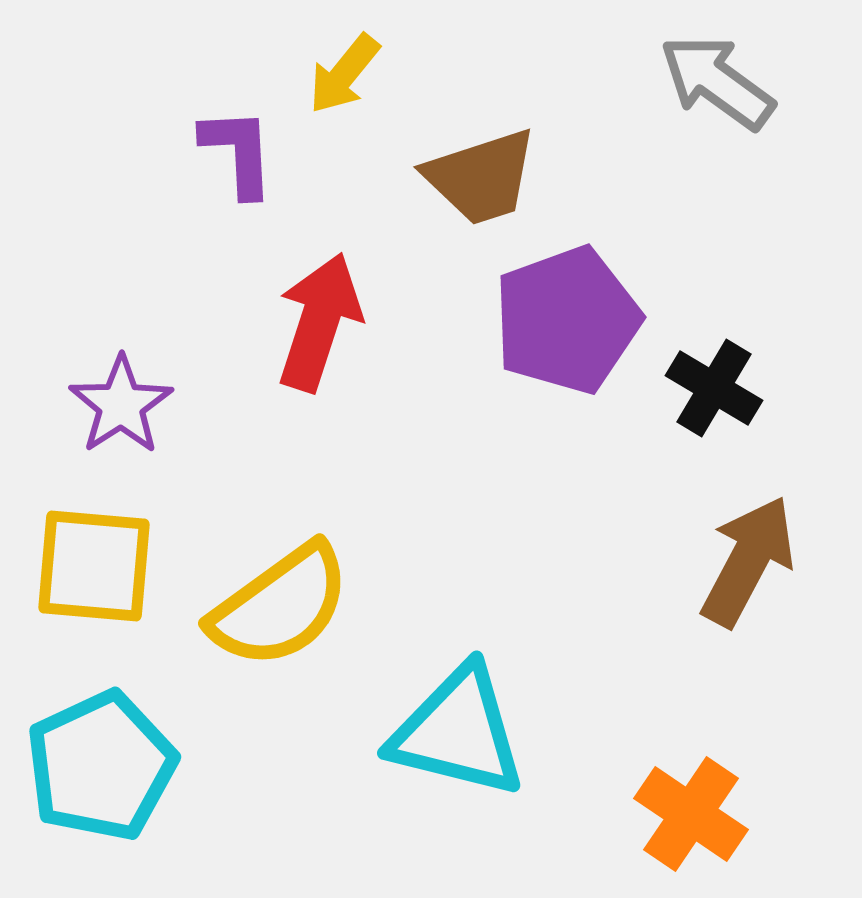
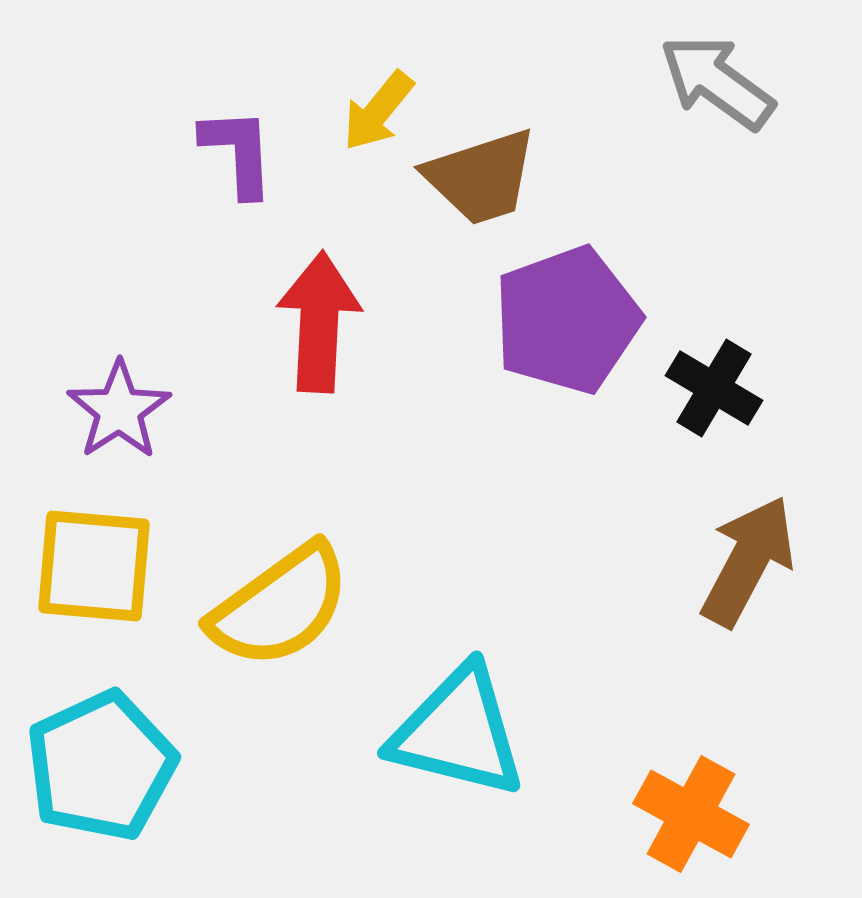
yellow arrow: moved 34 px right, 37 px down
red arrow: rotated 15 degrees counterclockwise
purple star: moved 2 px left, 5 px down
orange cross: rotated 5 degrees counterclockwise
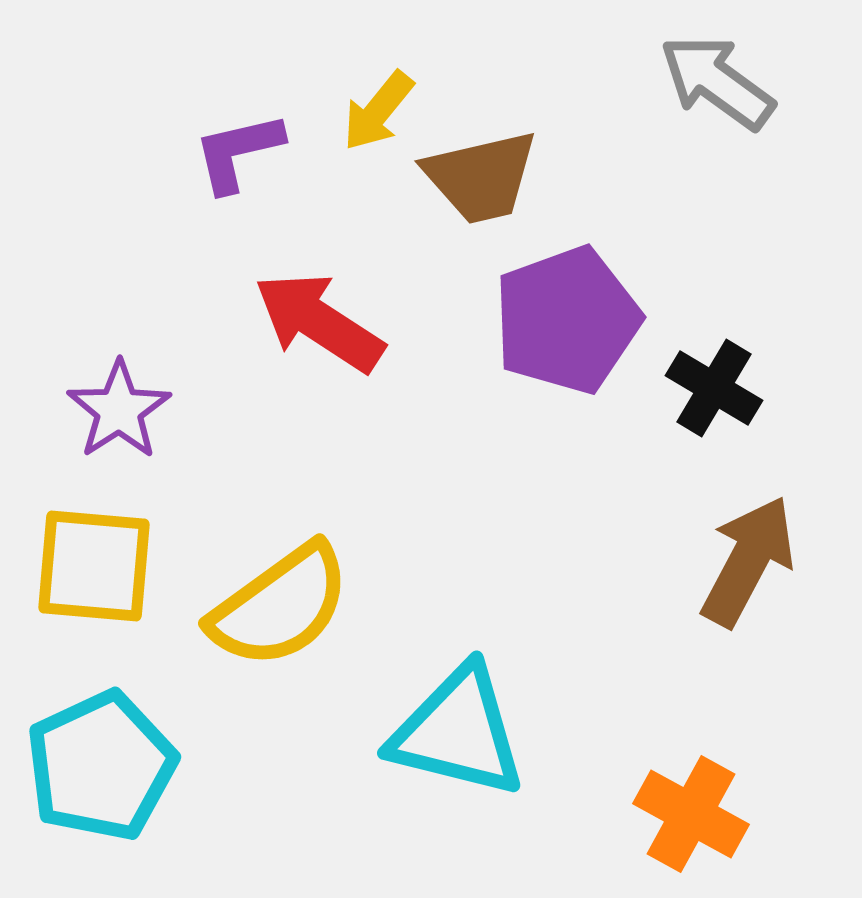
purple L-shape: rotated 100 degrees counterclockwise
brown trapezoid: rotated 5 degrees clockwise
red arrow: rotated 60 degrees counterclockwise
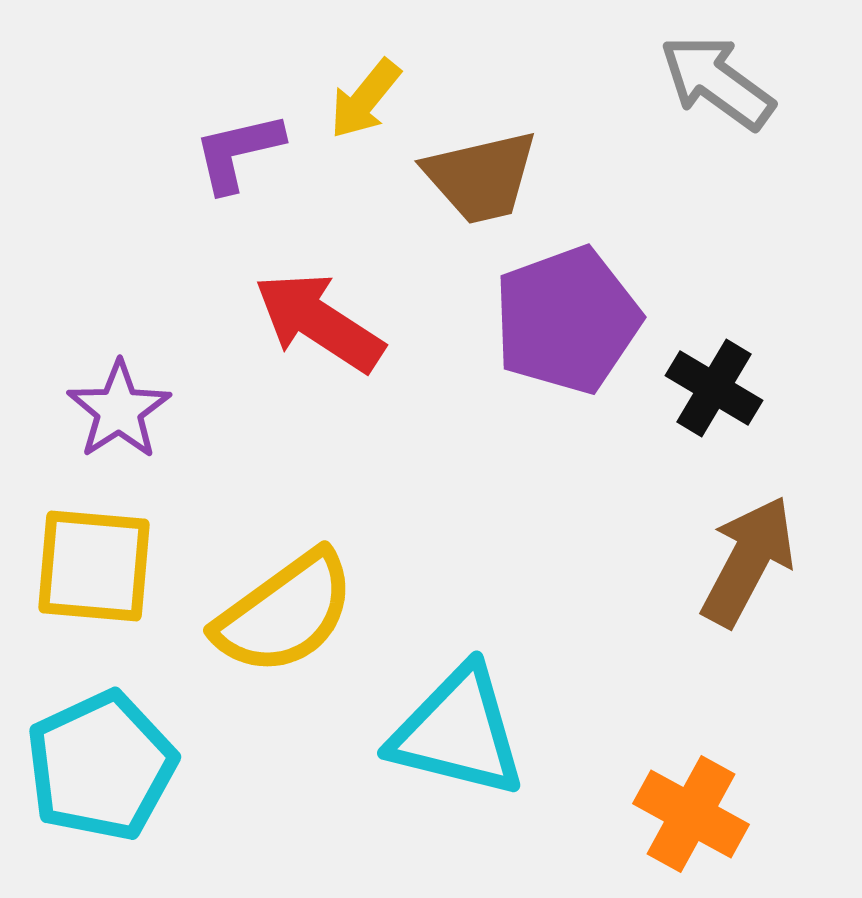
yellow arrow: moved 13 px left, 12 px up
yellow semicircle: moved 5 px right, 7 px down
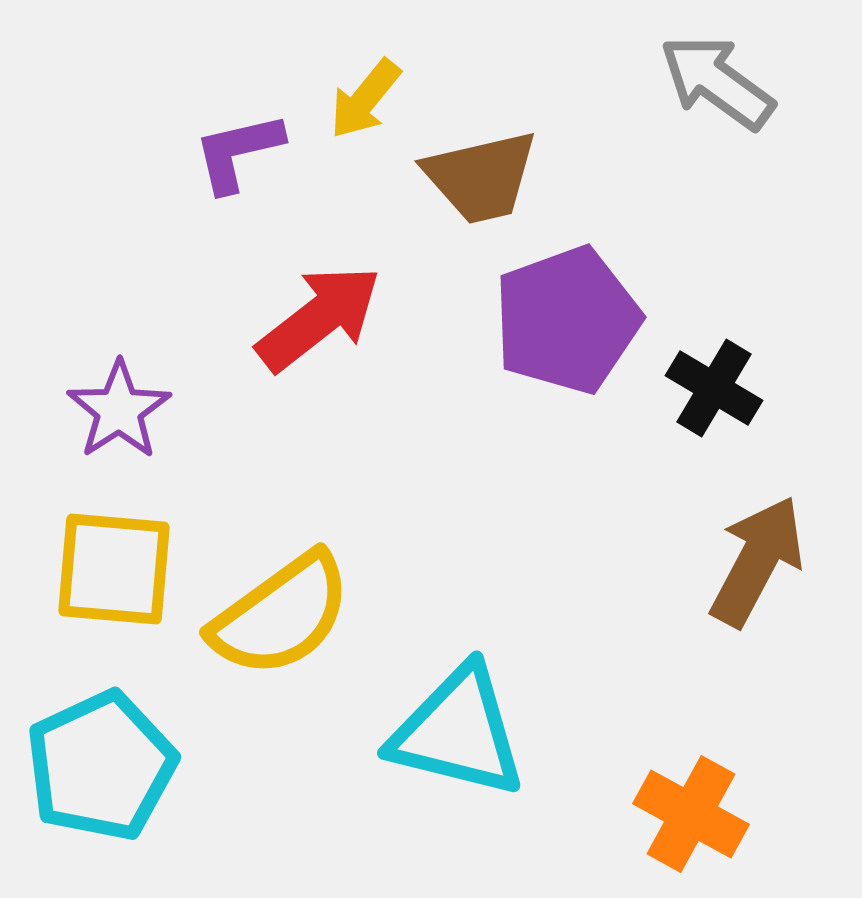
red arrow: moved 4 px up; rotated 109 degrees clockwise
brown arrow: moved 9 px right
yellow square: moved 20 px right, 3 px down
yellow semicircle: moved 4 px left, 2 px down
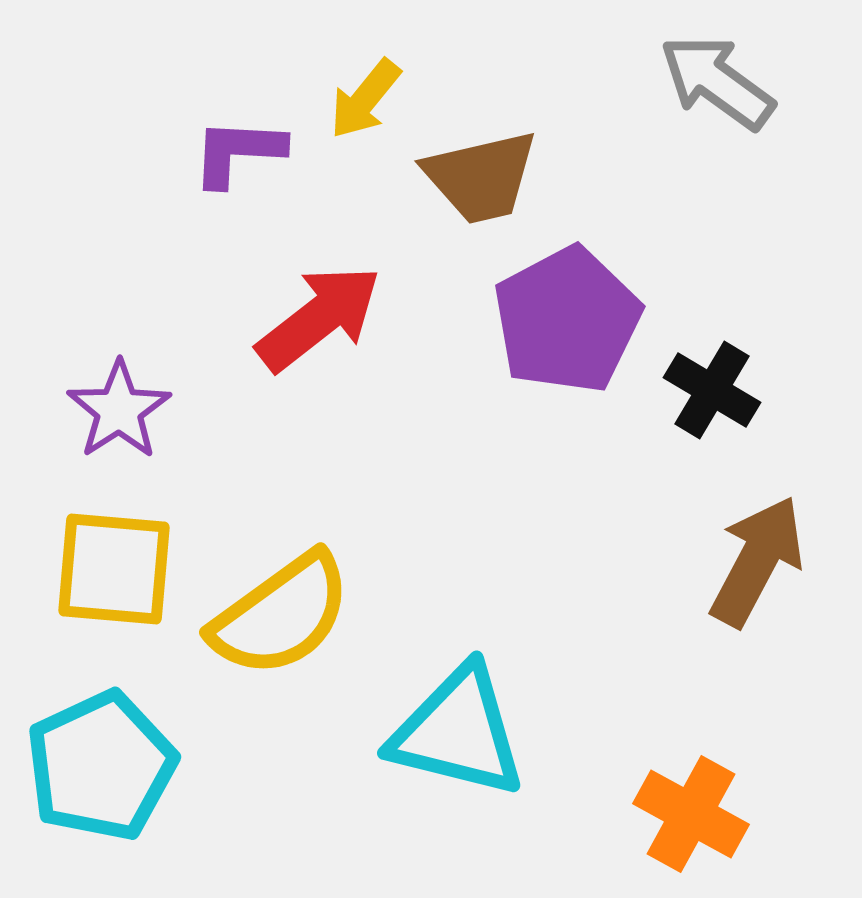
purple L-shape: rotated 16 degrees clockwise
purple pentagon: rotated 8 degrees counterclockwise
black cross: moved 2 px left, 2 px down
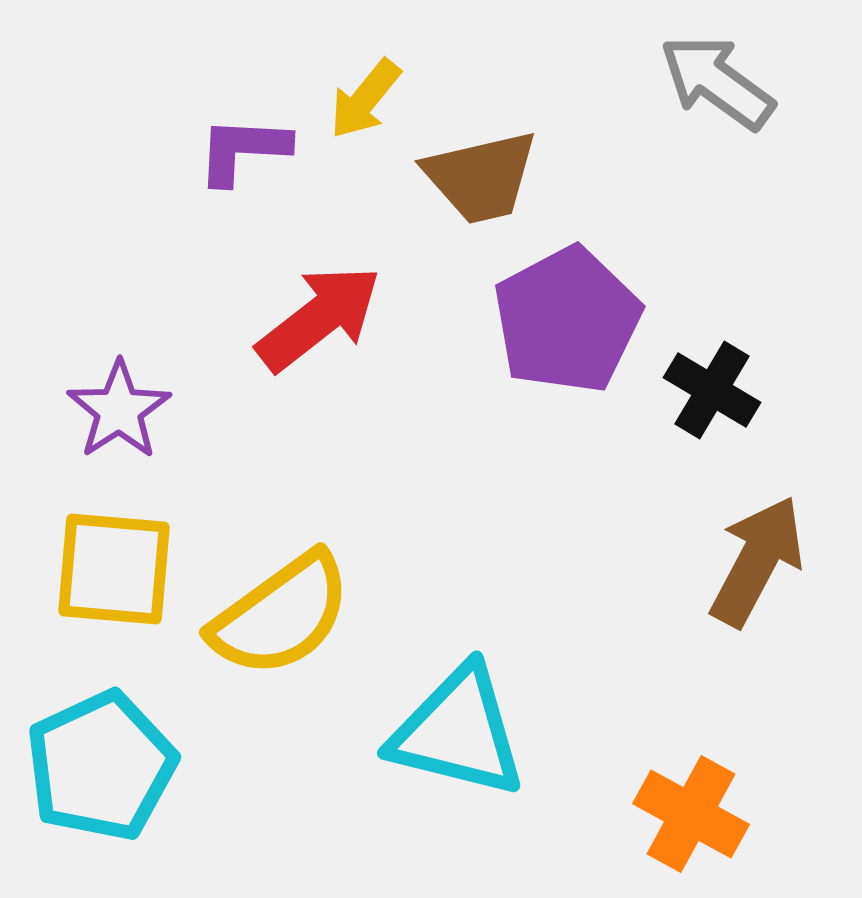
purple L-shape: moved 5 px right, 2 px up
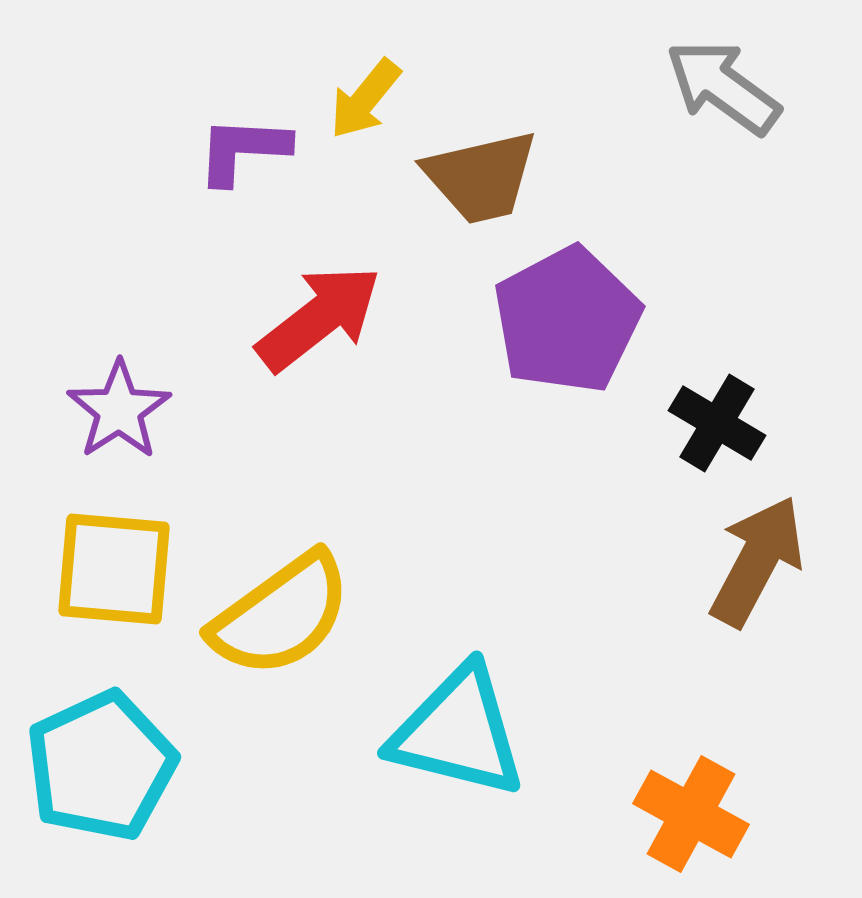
gray arrow: moved 6 px right, 5 px down
black cross: moved 5 px right, 33 px down
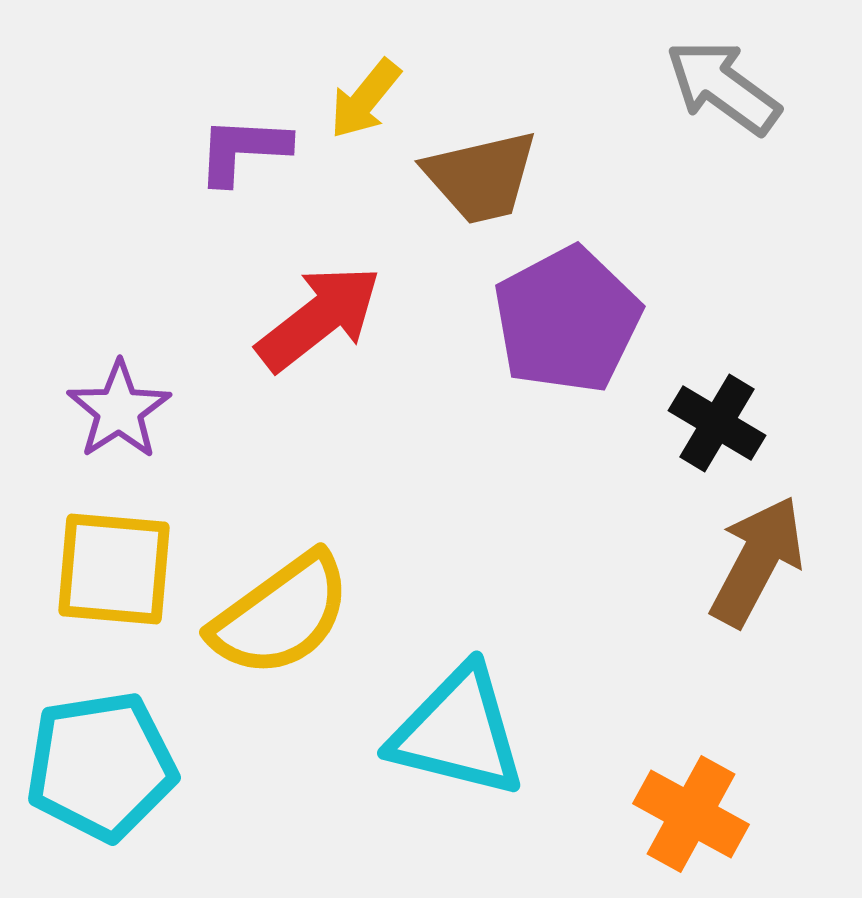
cyan pentagon: rotated 16 degrees clockwise
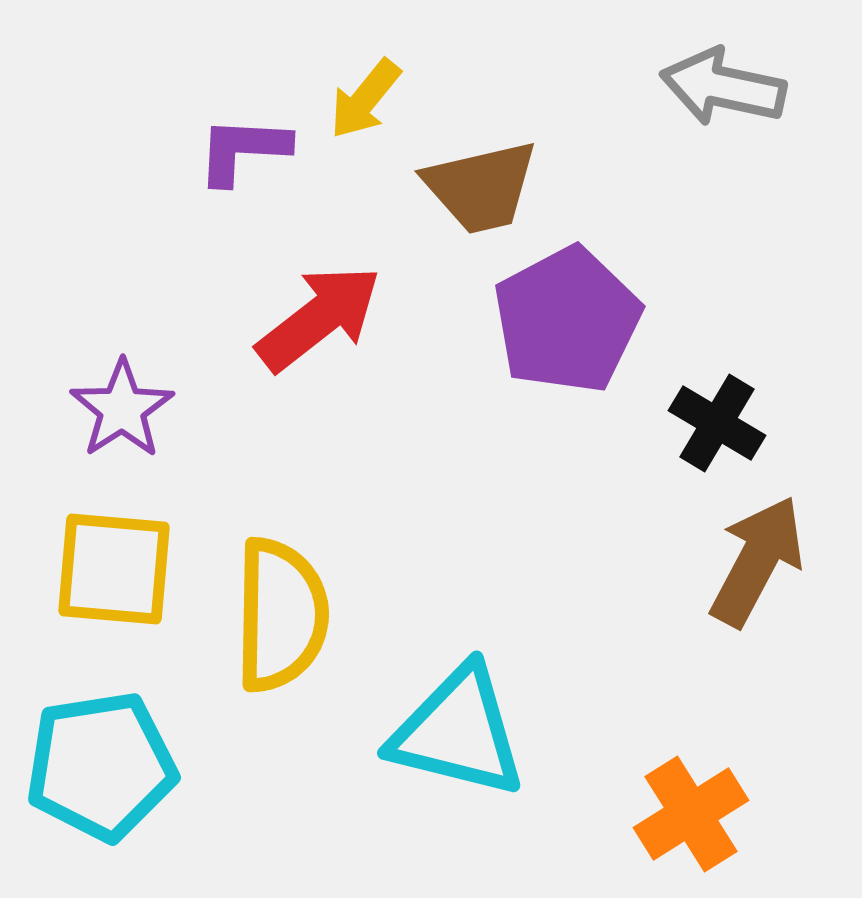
gray arrow: rotated 24 degrees counterclockwise
brown trapezoid: moved 10 px down
purple star: moved 3 px right, 1 px up
yellow semicircle: rotated 53 degrees counterclockwise
orange cross: rotated 29 degrees clockwise
